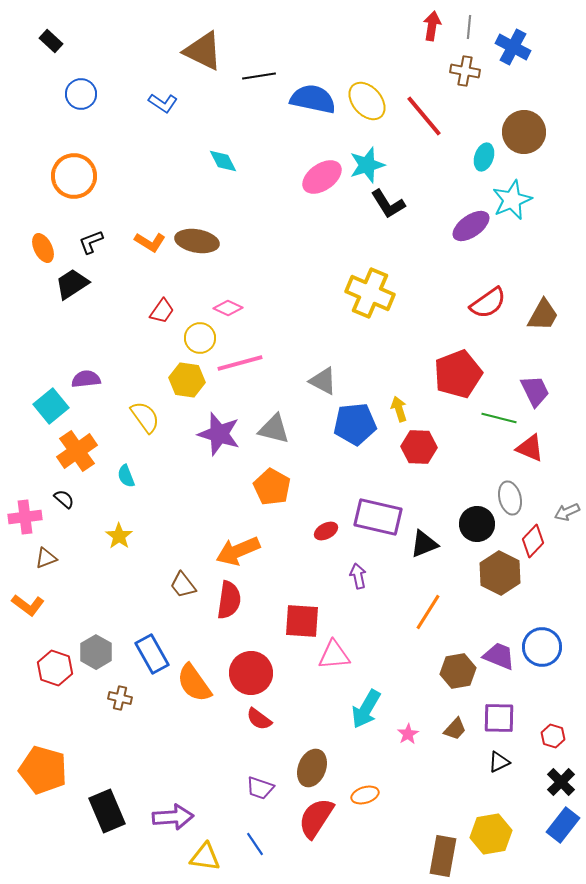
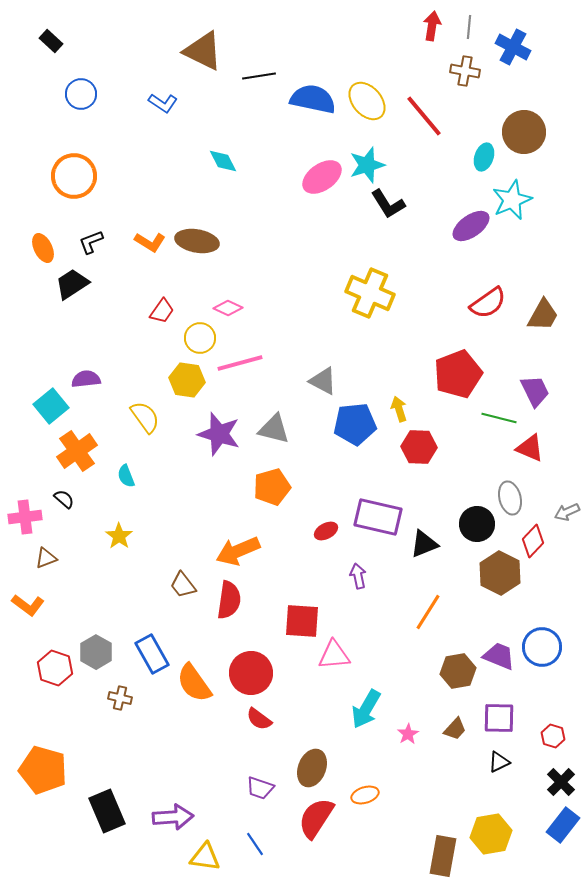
orange pentagon at (272, 487): rotated 27 degrees clockwise
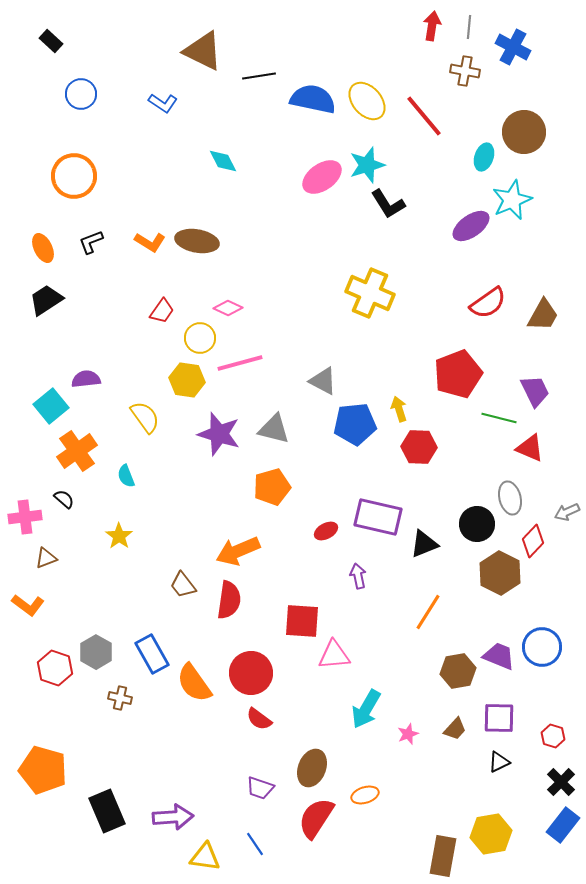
black trapezoid at (72, 284): moved 26 px left, 16 px down
pink star at (408, 734): rotated 10 degrees clockwise
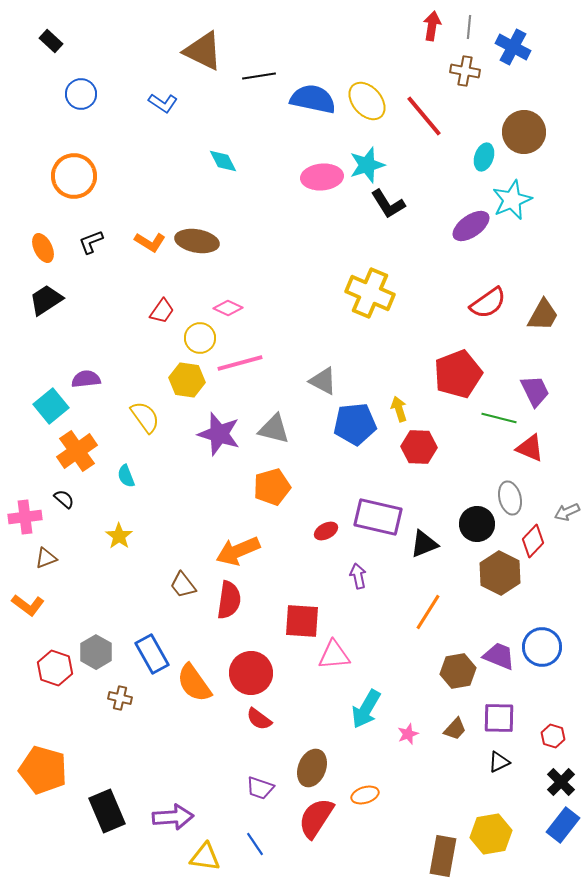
pink ellipse at (322, 177): rotated 30 degrees clockwise
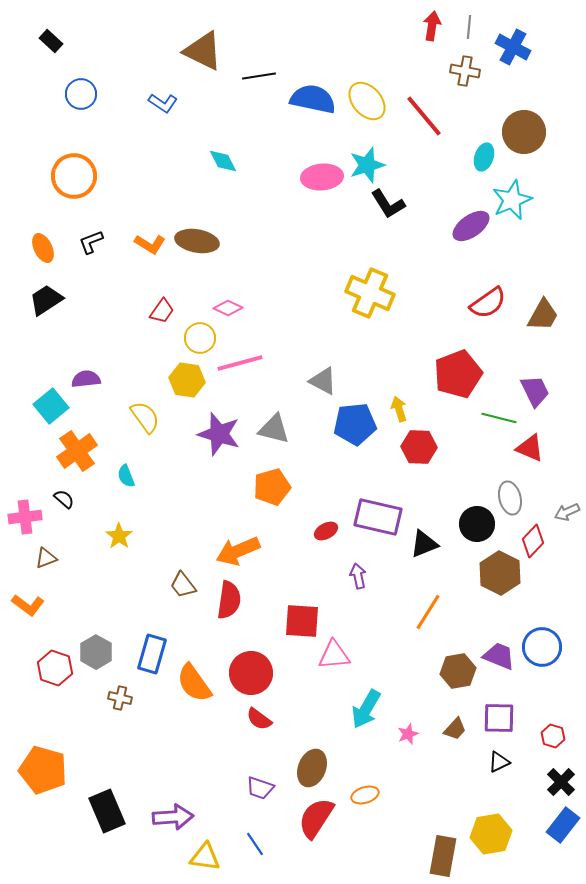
orange L-shape at (150, 242): moved 2 px down
blue rectangle at (152, 654): rotated 45 degrees clockwise
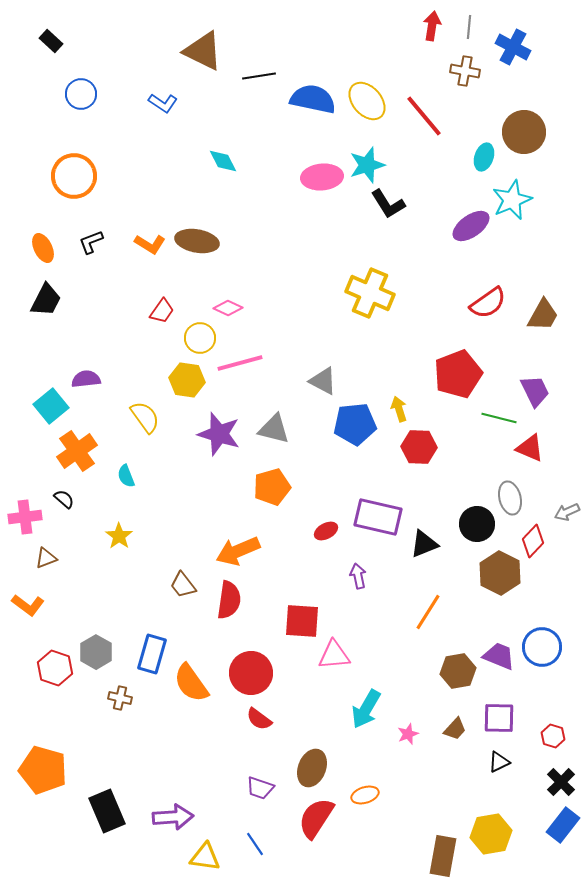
black trapezoid at (46, 300): rotated 150 degrees clockwise
orange semicircle at (194, 683): moved 3 px left
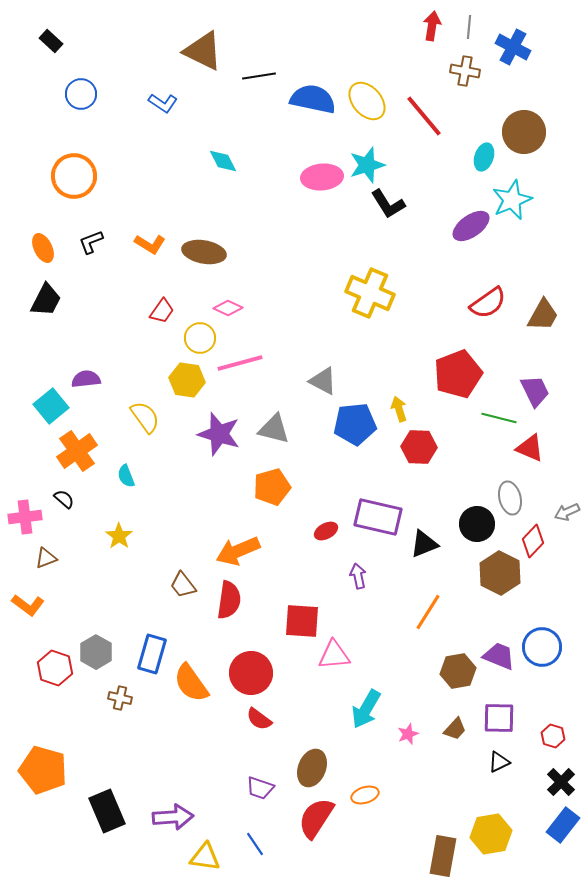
brown ellipse at (197, 241): moved 7 px right, 11 px down
